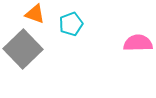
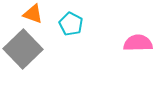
orange triangle: moved 2 px left
cyan pentagon: rotated 25 degrees counterclockwise
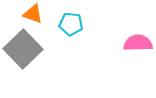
cyan pentagon: rotated 20 degrees counterclockwise
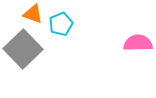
cyan pentagon: moved 10 px left; rotated 30 degrees counterclockwise
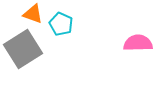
cyan pentagon: rotated 25 degrees counterclockwise
gray square: rotated 12 degrees clockwise
